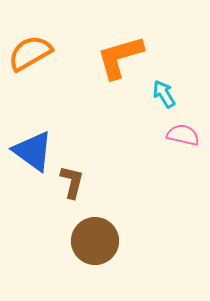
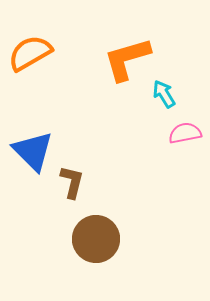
orange L-shape: moved 7 px right, 2 px down
pink semicircle: moved 2 px right, 2 px up; rotated 24 degrees counterclockwise
blue triangle: rotated 9 degrees clockwise
brown circle: moved 1 px right, 2 px up
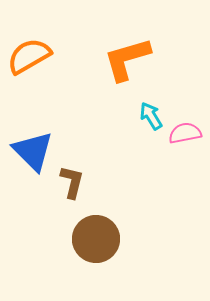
orange semicircle: moved 1 px left, 3 px down
cyan arrow: moved 13 px left, 22 px down
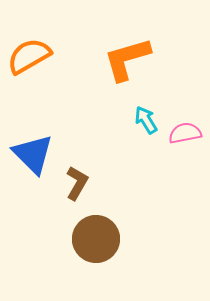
cyan arrow: moved 5 px left, 4 px down
blue triangle: moved 3 px down
brown L-shape: moved 5 px right, 1 px down; rotated 16 degrees clockwise
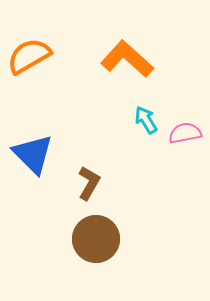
orange L-shape: rotated 58 degrees clockwise
brown L-shape: moved 12 px right
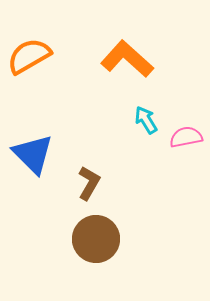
pink semicircle: moved 1 px right, 4 px down
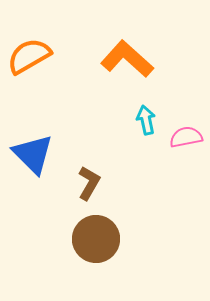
cyan arrow: rotated 20 degrees clockwise
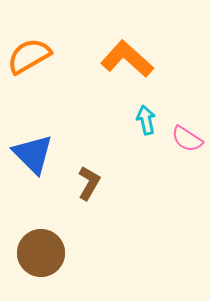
pink semicircle: moved 1 px right, 2 px down; rotated 136 degrees counterclockwise
brown circle: moved 55 px left, 14 px down
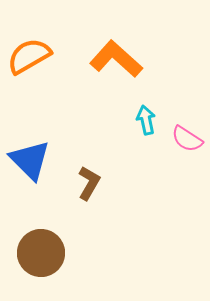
orange L-shape: moved 11 px left
blue triangle: moved 3 px left, 6 px down
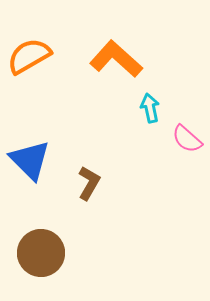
cyan arrow: moved 4 px right, 12 px up
pink semicircle: rotated 8 degrees clockwise
